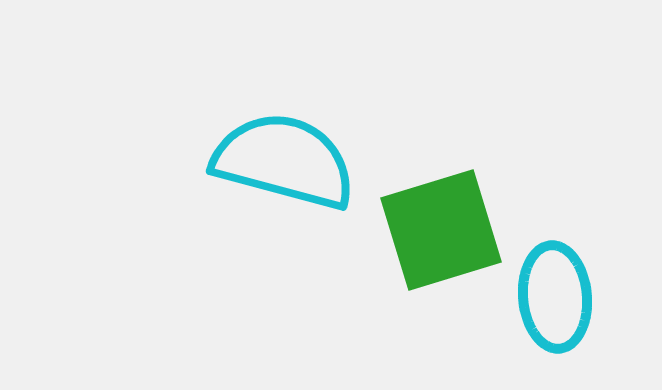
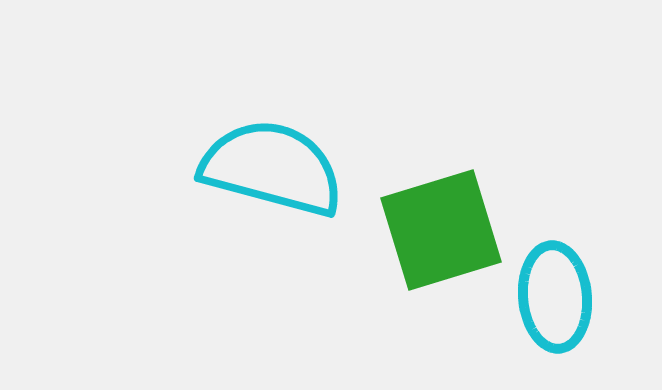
cyan semicircle: moved 12 px left, 7 px down
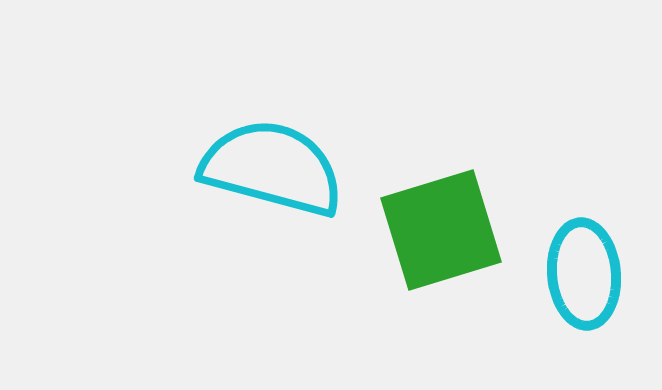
cyan ellipse: moved 29 px right, 23 px up
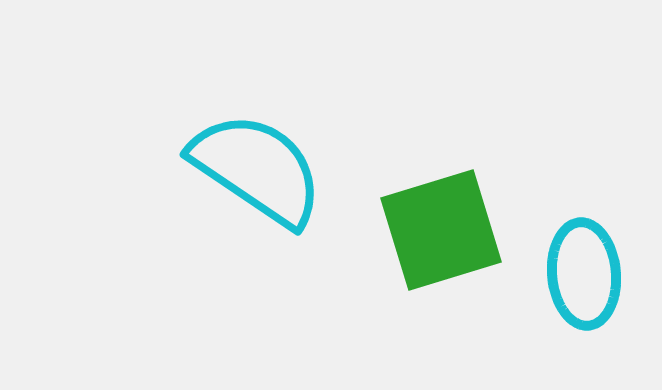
cyan semicircle: moved 15 px left, 1 px down; rotated 19 degrees clockwise
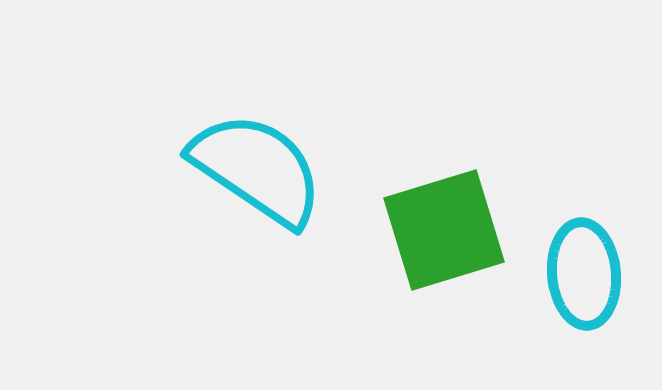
green square: moved 3 px right
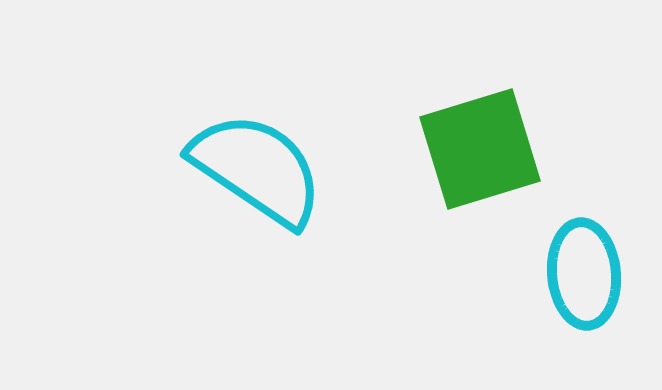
green square: moved 36 px right, 81 px up
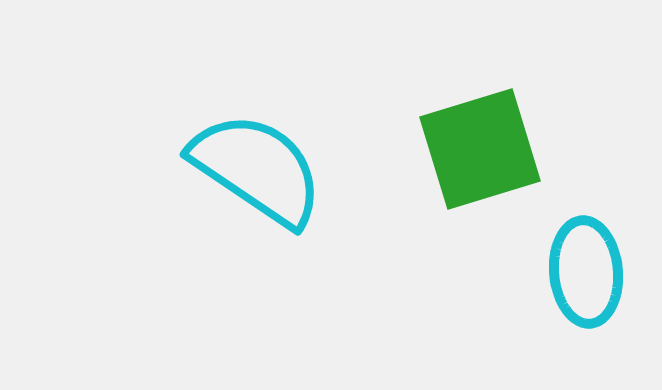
cyan ellipse: moved 2 px right, 2 px up
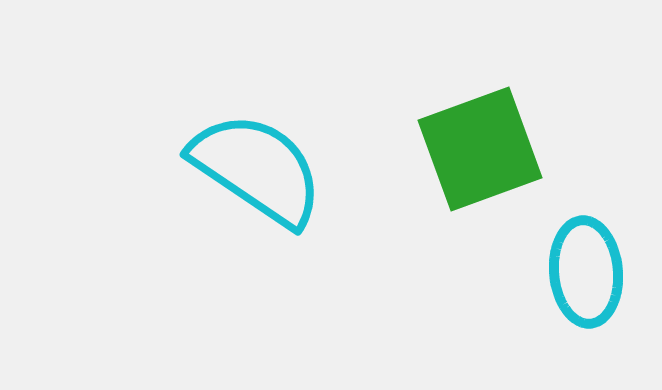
green square: rotated 3 degrees counterclockwise
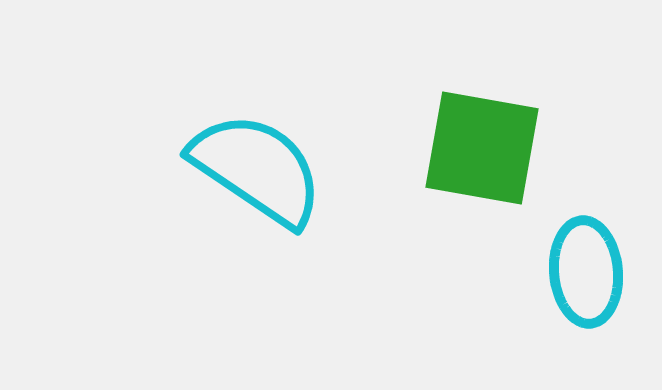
green square: moved 2 px right, 1 px up; rotated 30 degrees clockwise
